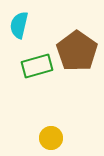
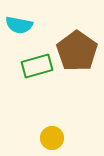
cyan semicircle: rotated 92 degrees counterclockwise
yellow circle: moved 1 px right
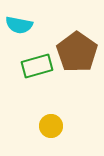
brown pentagon: moved 1 px down
yellow circle: moved 1 px left, 12 px up
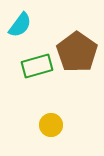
cyan semicircle: moved 1 px right; rotated 64 degrees counterclockwise
yellow circle: moved 1 px up
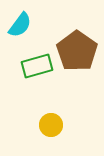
brown pentagon: moved 1 px up
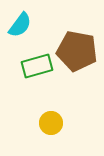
brown pentagon: rotated 24 degrees counterclockwise
yellow circle: moved 2 px up
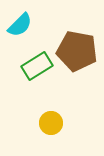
cyan semicircle: rotated 8 degrees clockwise
green rectangle: rotated 16 degrees counterclockwise
